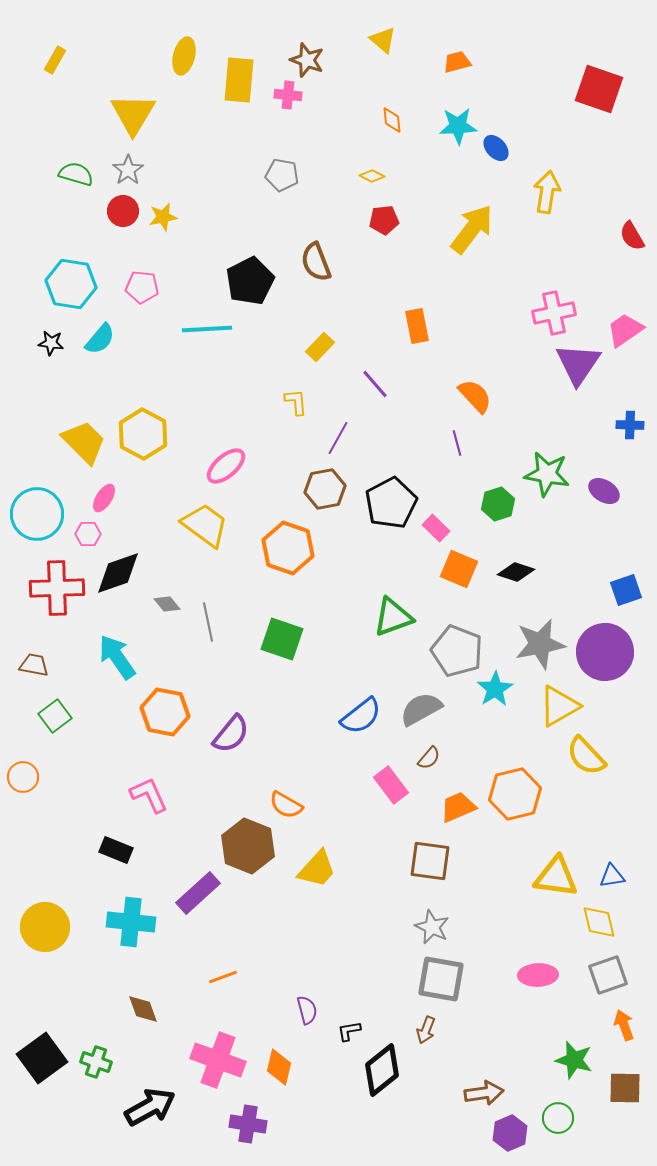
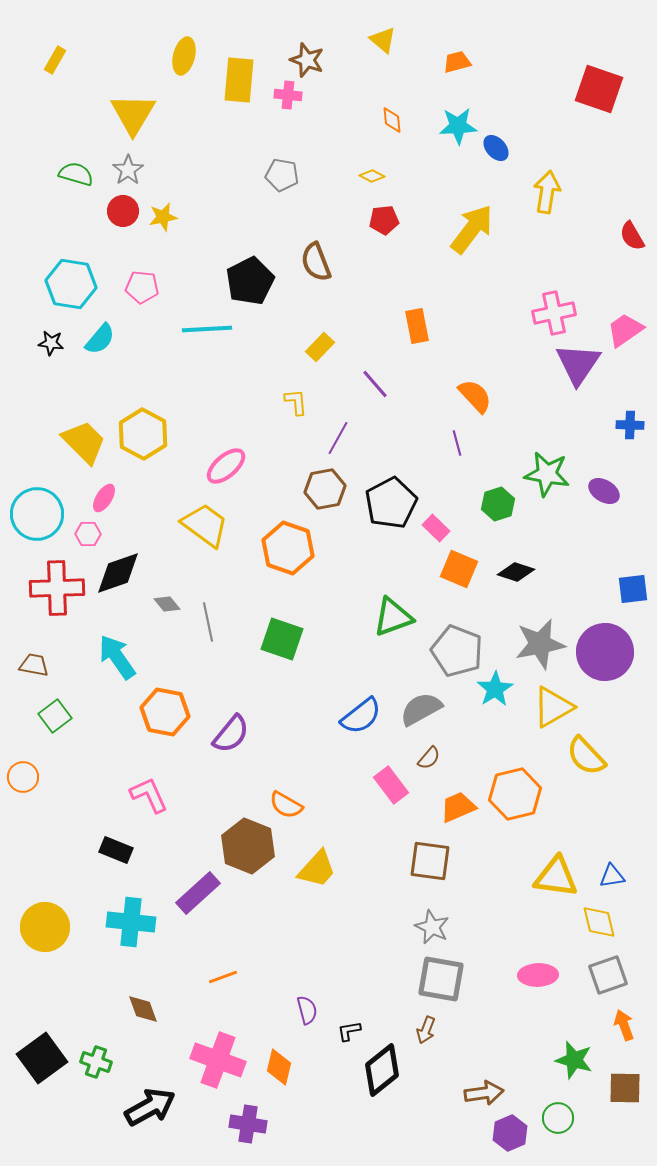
blue square at (626, 590): moved 7 px right, 1 px up; rotated 12 degrees clockwise
yellow triangle at (559, 706): moved 6 px left, 1 px down
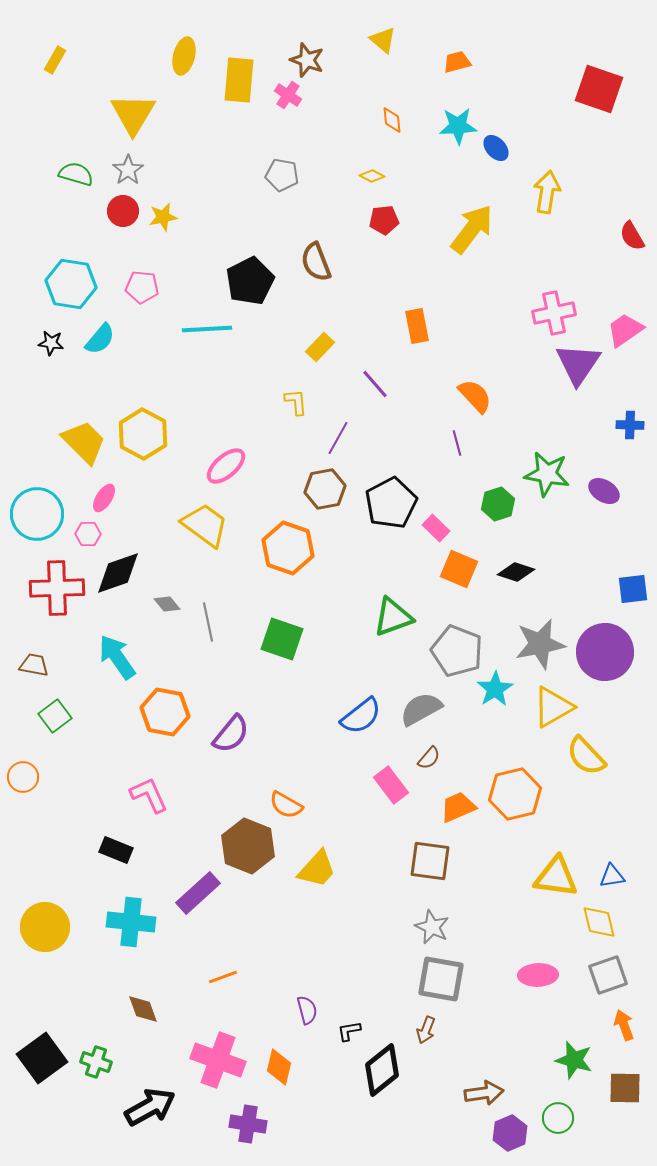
pink cross at (288, 95): rotated 28 degrees clockwise
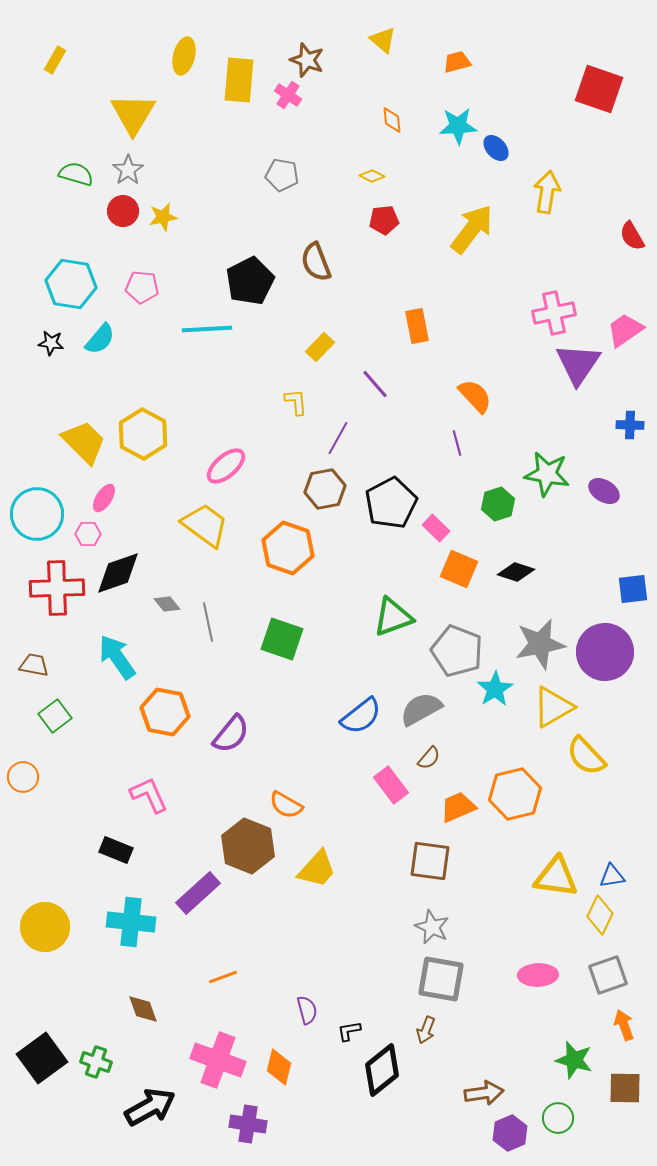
yellow diamond at (599, 922): moved 1 px right, 7 px up; rotated 39 degrees clockwise
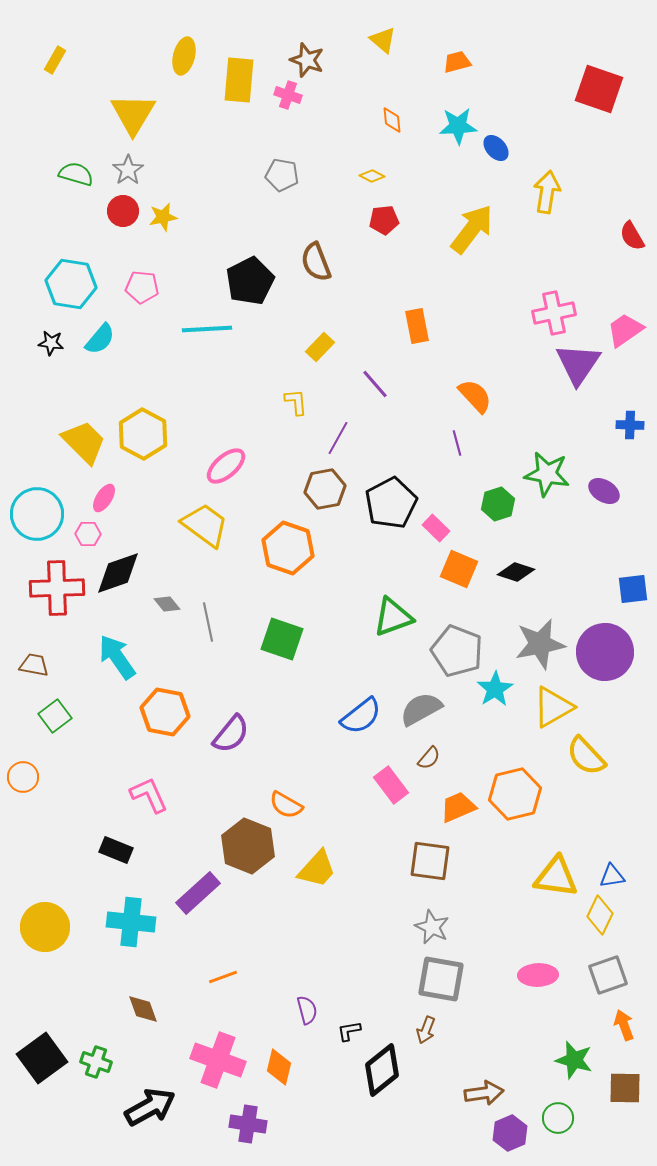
pink cross at (288, 95): rotated 16 degrees counterclockwise
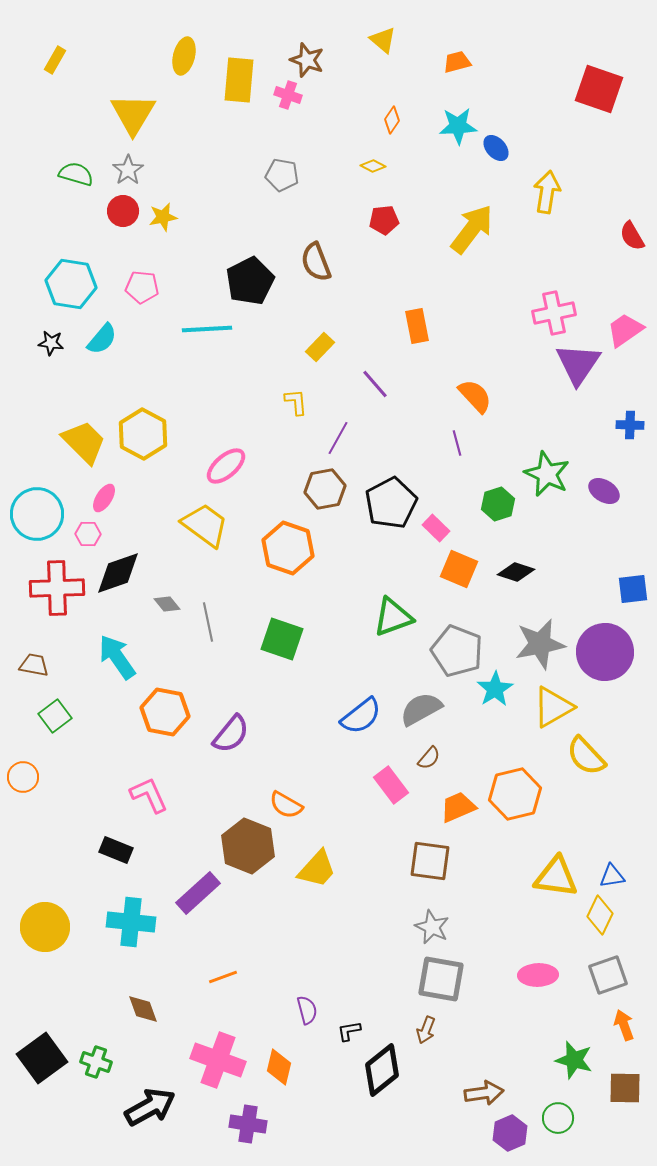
orange diamond at (392, 120): rotated 40 degrees clockwise
yellow diamond at (372, 176): moved 1 px right, 10 px up
cyan semicircle at (100, 339): moved 2 px right
green star at (547, 474): rotated 15 degrees clockwise
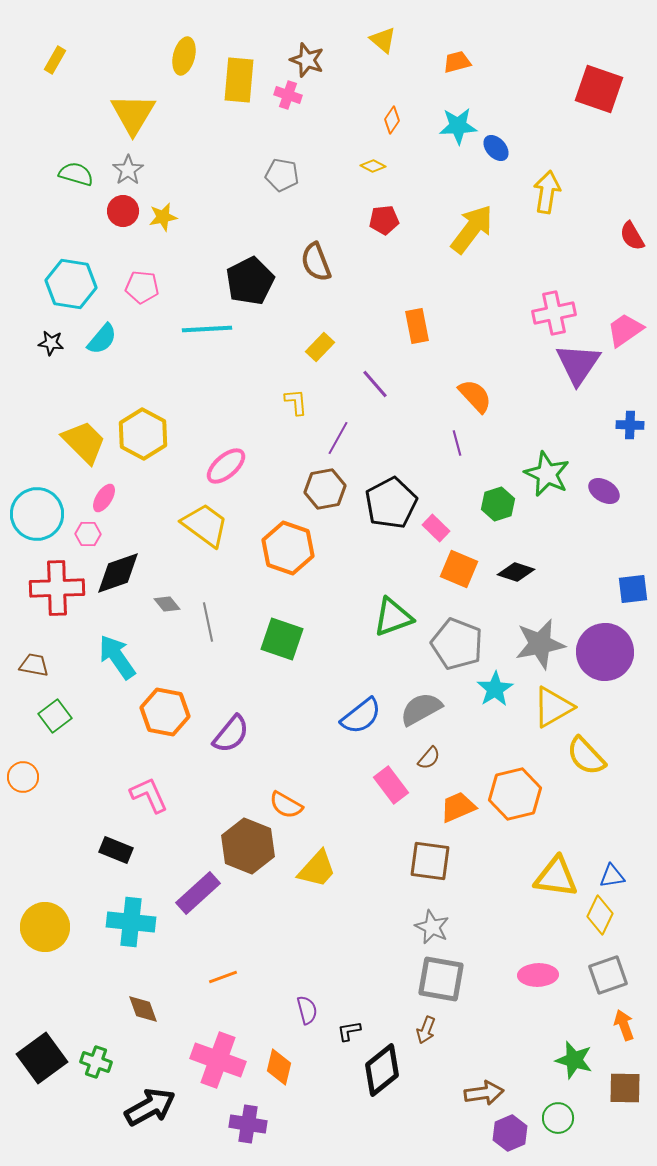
gray pentagon at (457, 651): moved 7 px up
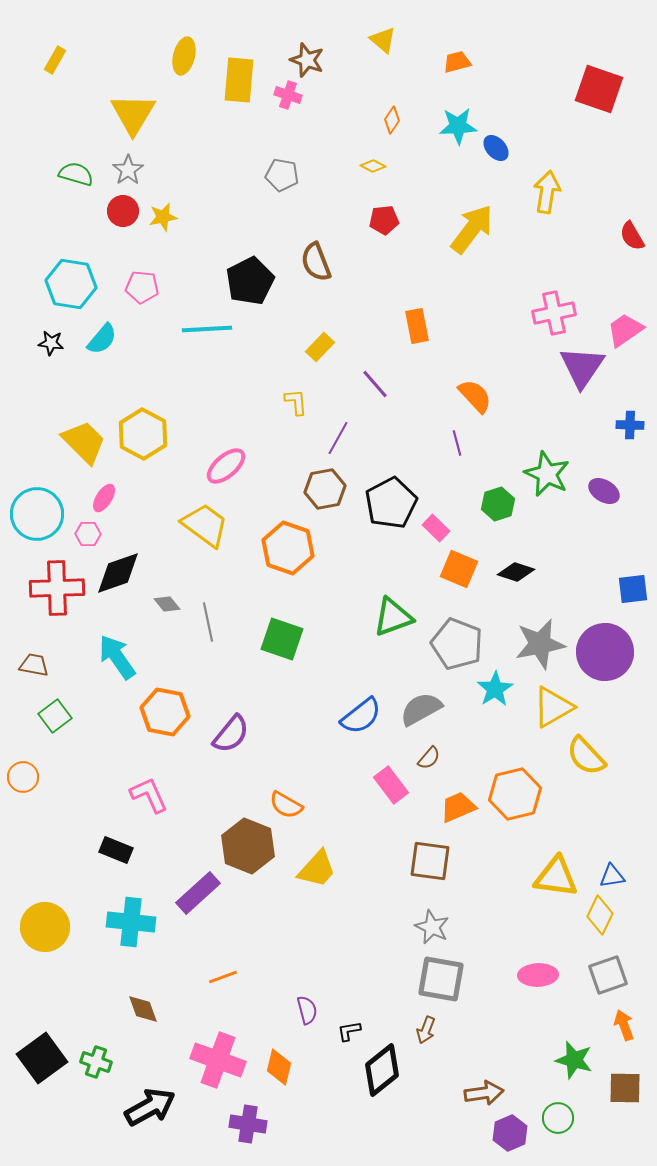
purple triangle at (578, 364): moved 4 px right, 3 px down
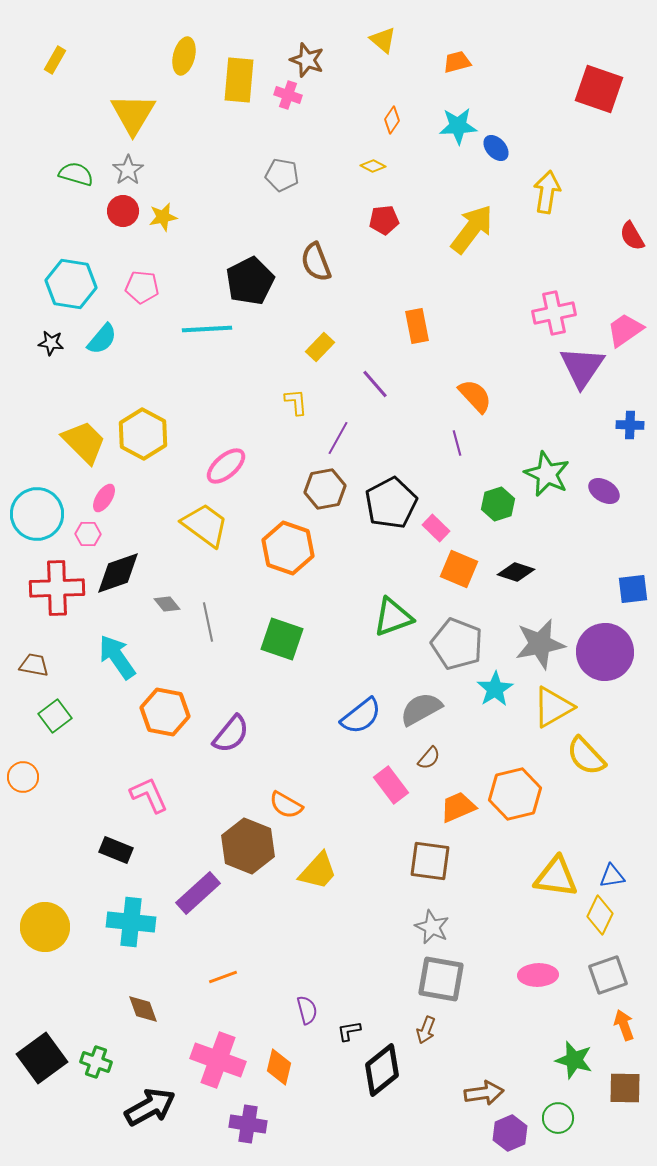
yellow trapezoid at (317, 869): moved 1 px right, 2 px down
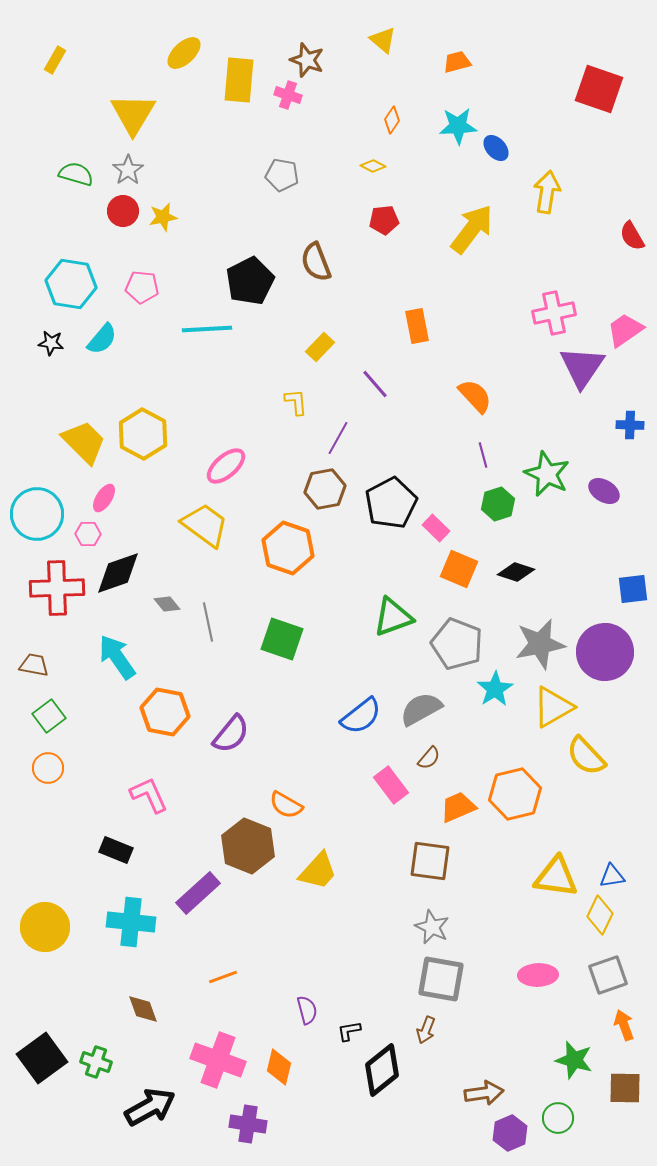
yellow ellipse at (184, 56): moved 3 px up; rotated 33 degrees clockwise
purple line at (457, 443): moved 26 px right, 12 px down
green square at (55, 716): moved 6 px left
orange circle at (23, 777): moved 25 px right, 9 px up
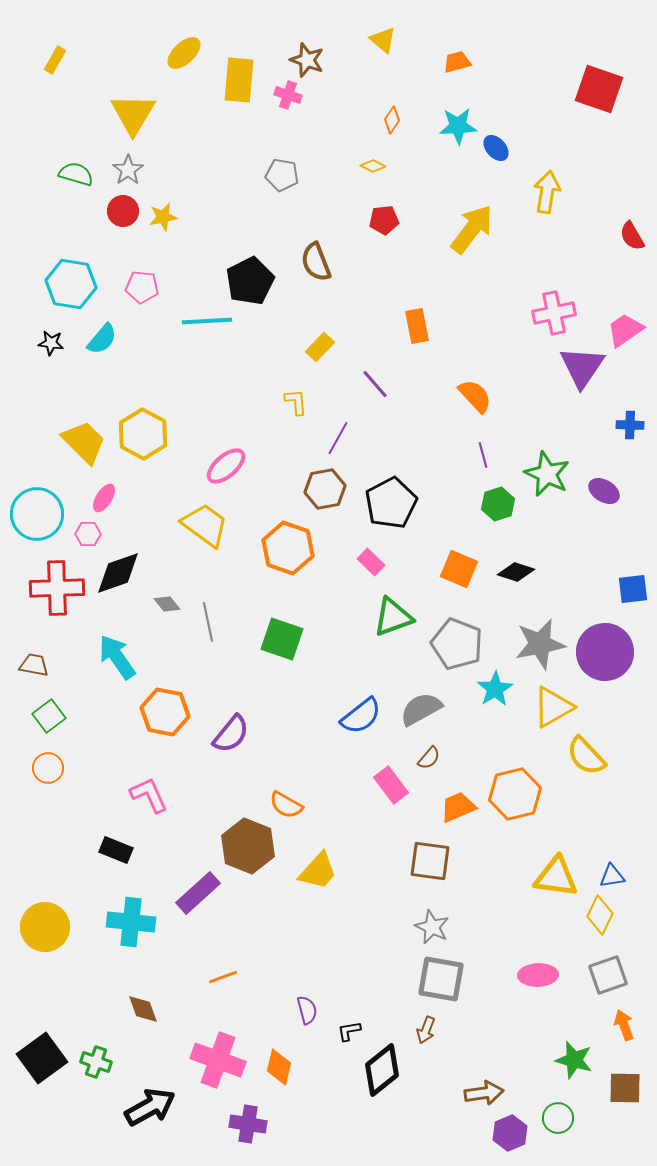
cyan line at (207, 329): moved 8 px up
pink rectangle at (436, 528): moved 65 px left, 34 px down
